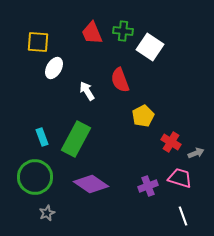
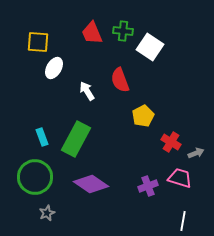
white line: moved 5 px down; rotated 30 degrees clockwise
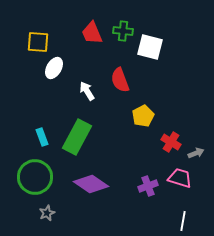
white square: rotated 20 degrees counterclockwise
green rectangle: moved 1 px right, 2 px up
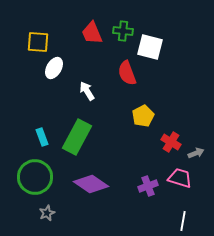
red semicircle: moved 7 px right, 7 px up
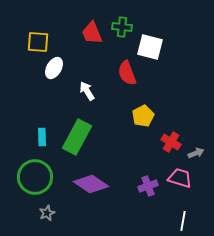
green cross: moved 1 px left, 4 px up
cyan rectangle: rotated 18 degrees clockwise
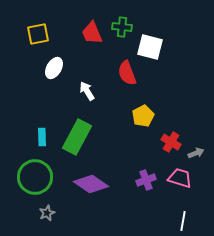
yellow square: moved 8 px up; rotated 15 degrees counterclockwise
purple cross: moved 2 px left, 6 px up
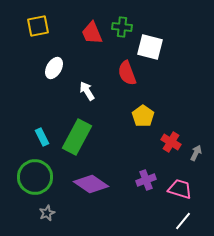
yellow square: moved 8 px up
yellow pentagon: rotated 10 degrees counterclockwise
cyan rectangle: rotated 24 degrees counterclockwise
gray arrow: rotated 42 degrees counterclockwise
pink trapezoid: moved 11 px down
white line: rotated 30 degrees clockwise
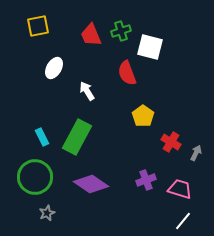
green cross: moved 1 px left, 4 px down; rotated 24 degrees counterclockwise
red trapezoid: moved 1 px left, 2 px down
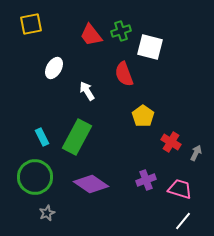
yellow square: moved 7 px left, 2 px up
red trapezoid: rotated 15 degrees counterclockwise
red semicircle: moved 3 px left, 1 px down
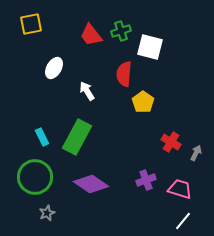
red semicircle: rotated 25 degrees clockwise
yellow pentagon: moved 14 px up
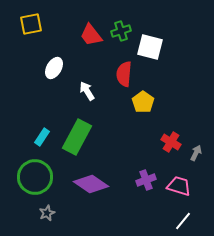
cyan rectangle: rotated 60 degrees clockwise
pink trapezoid: moved 1 px left, 3 px up
